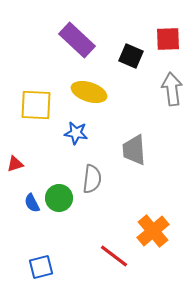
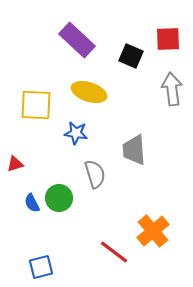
gray semicircle: moved 3 px right, 5 px up; rotated 24 degrees counterclockwise
red line: moved 4 px up
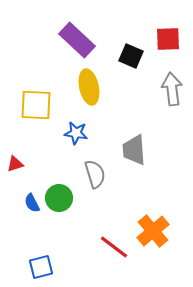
yellow ellipse: moved 5 px up; rotated 60 degrees clockwise
red line: moved 5 px up
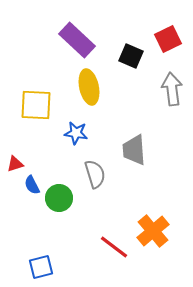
red square: rotated 24 degrees counterclockwise
blue semicircle: moved 18 px up
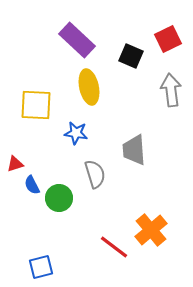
gray arrow: moved 1 px left, 1 px down
orange cross: moved 2 px left, 1 px up
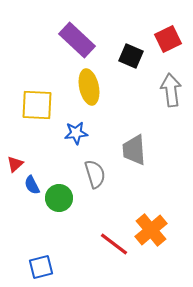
yellow square: moved 1 px right
blue star: rotated 15 degrees counterclockwise
red triangle: rotated 24 degrees counterclockwise
red line: moved 3 px up
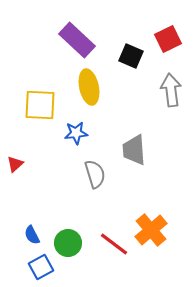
yellow square: moved 3 px right
blue semicircle: moved 50 px down
green circle: moved 9 px right, 45 px down
blue square: rotated 15 degrees counterclockwise
